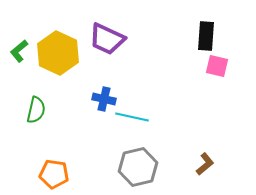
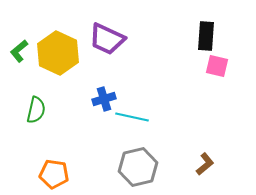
blue cross: rotated 30 degrees counterclockwise
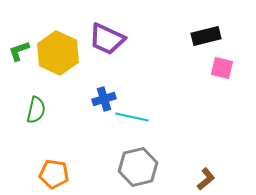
black rectangle: rotated 72 degrees clockwise
green L-shape: rotated 20 degrees clockwise
pink square: moved 5 px right, 2 px down
brown L-shape: moved 1 px right, 15 px down
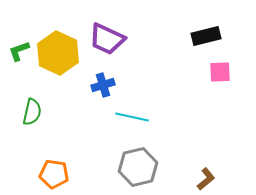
pink square: moved 2 px left, 4 px down; rotated 15 degrees counterclockwise
blue cross: moved 1 px left, 14 px up
green semicircle: moved 4 px left, 2 px down
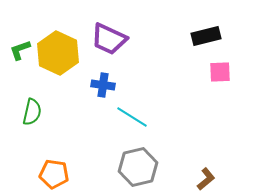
purple trapezoid: moved 2 px right
green L-shape: moved 1 px right, 1 px up
blue cross: rotated 25 degrees clockwise
cyan line: rotated 20 degrees clockwise
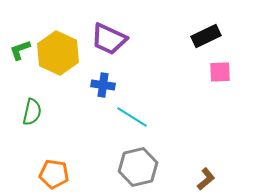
black rectangle: rotated 12 degrees counterclockwise
